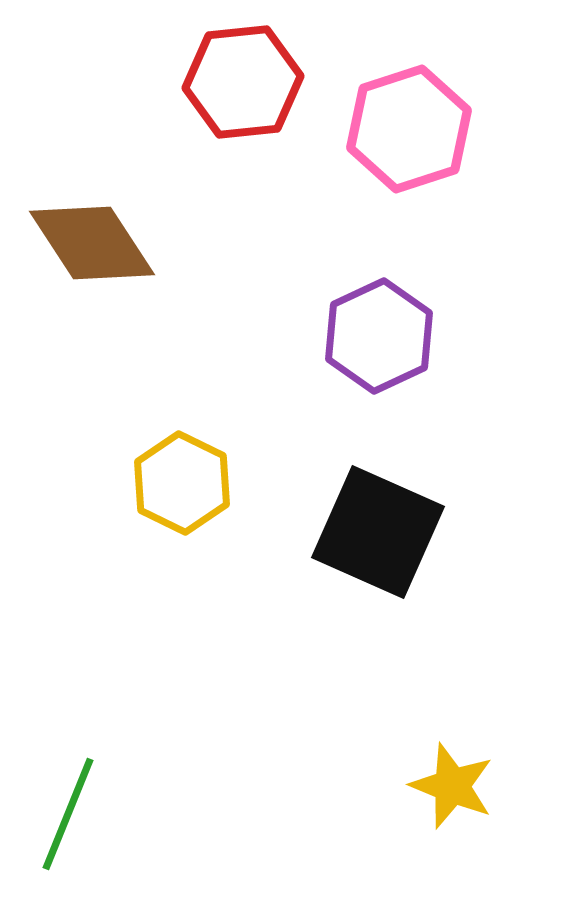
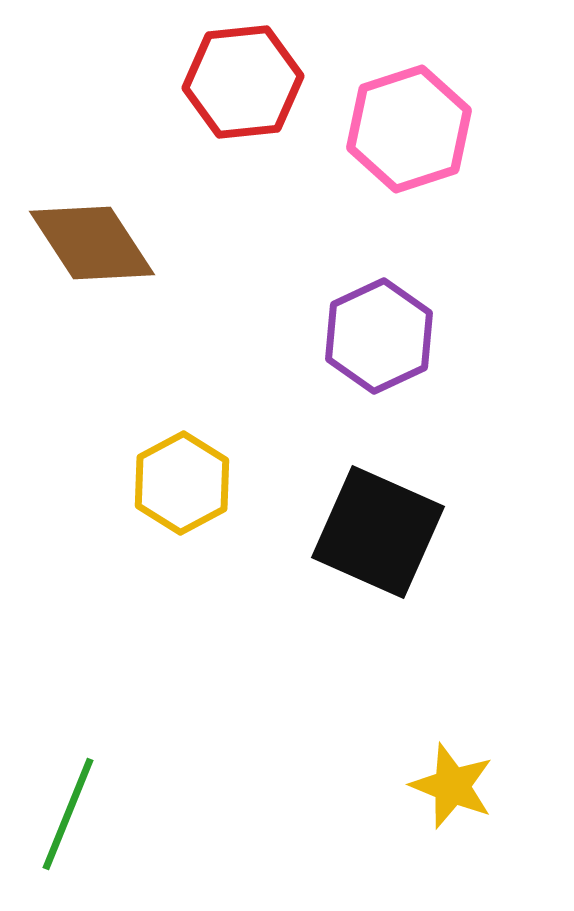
yellow hexagon: rotated 6 degrees clockwise
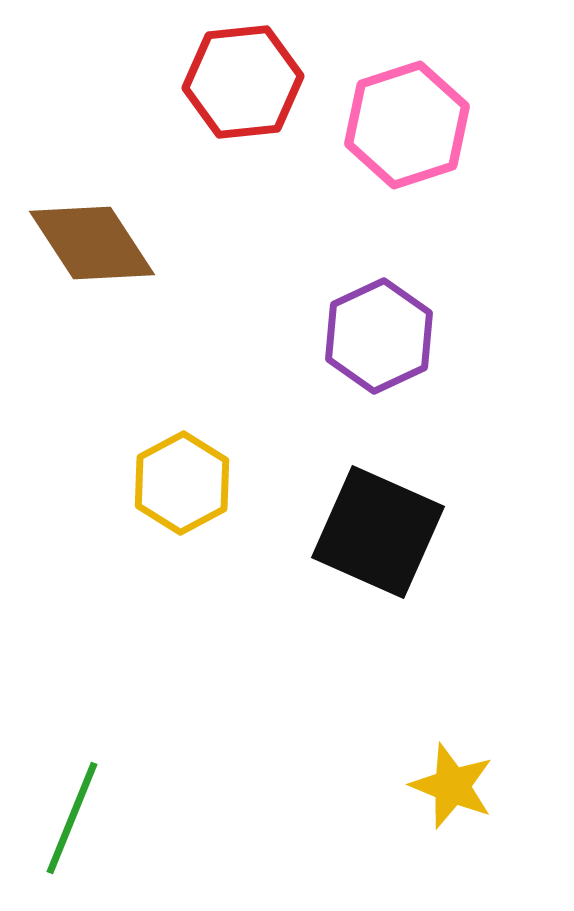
pink hexagon: moved 2 px left, 4 px up
green line: moved 4 px right, 4 px down
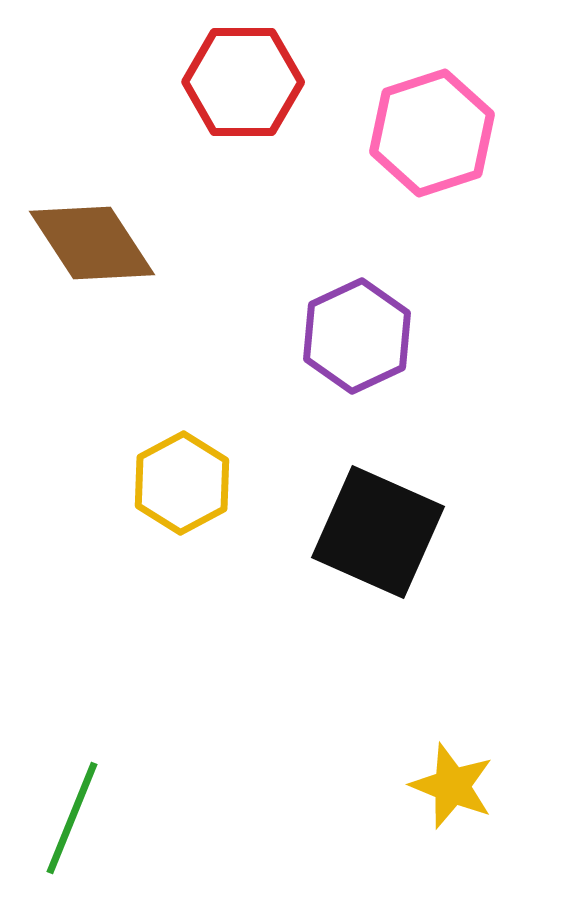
red hexagon: rotated 6 degrees clockwise
pink hexagon: moved 25 px right, 8 px down
purple hexagon: moved 22 px left
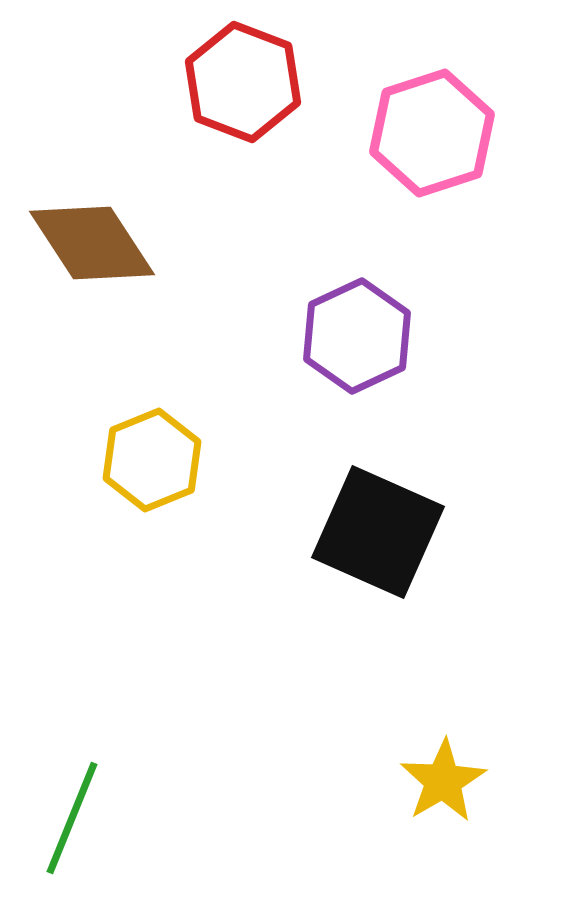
red hexagon: rotated 21 degrees clockwise
yellow hexagon: moved 30 px left, 23 px up; rotated 6 degrees clockwise
yellow star: moved 9 px left, 5 px up; rotated 20 degrees clockwise
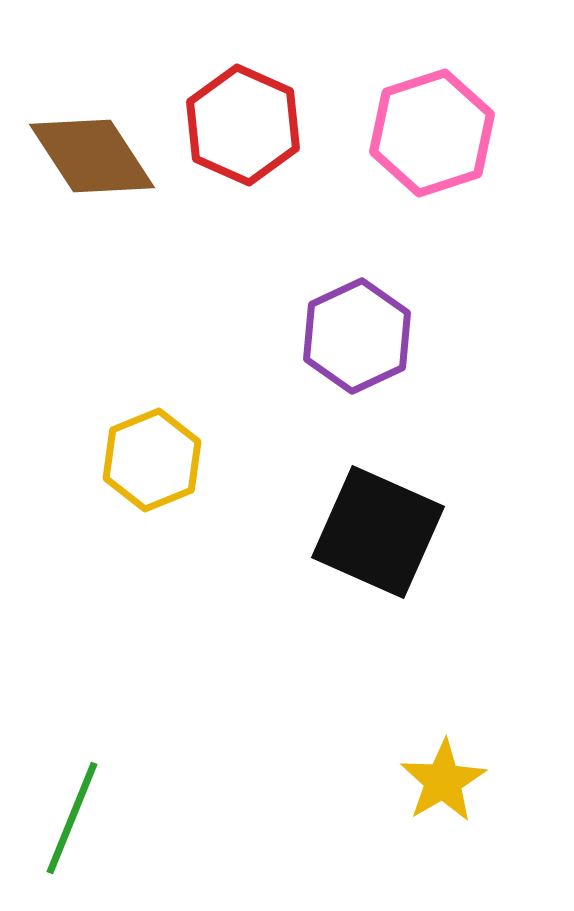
red hexagon: moved 43 px down; rotated 3 degrees clockwise
brown diamond: moved 87 px up
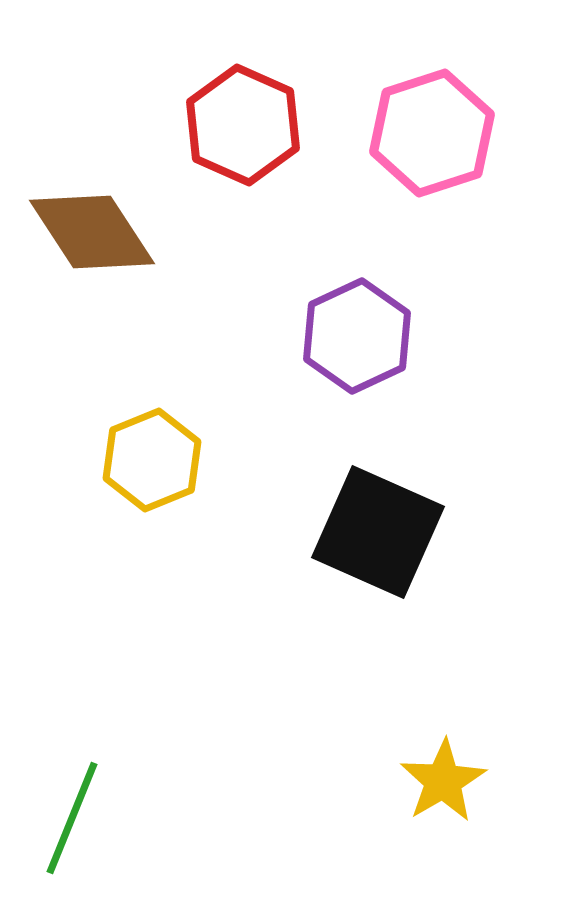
brown diamond: moved 76 px down
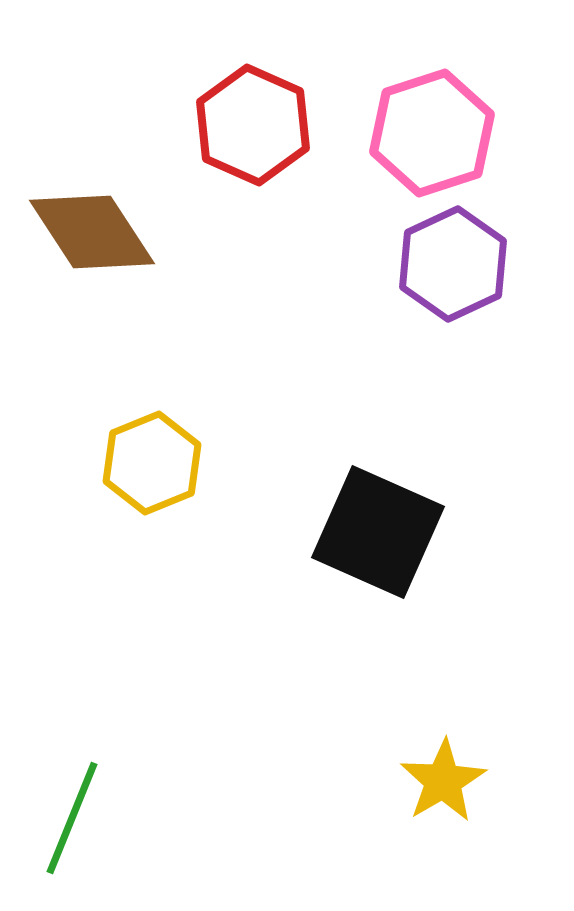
red hexagon: moved 10 px right
purple hexagon: moved 96 px right, 72 px up
yellow hexagon: moved 3 px down
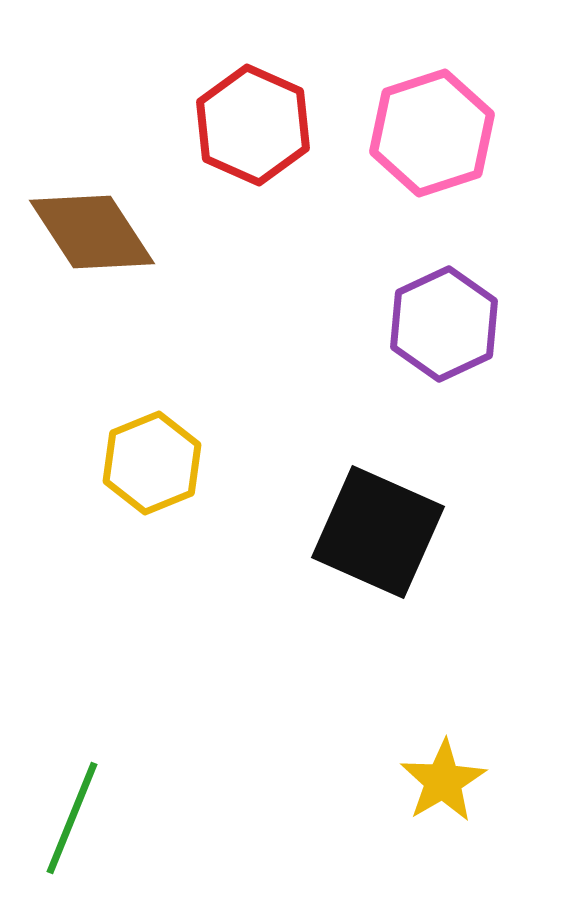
purple hexagon: moved 9 px left, 60 px down
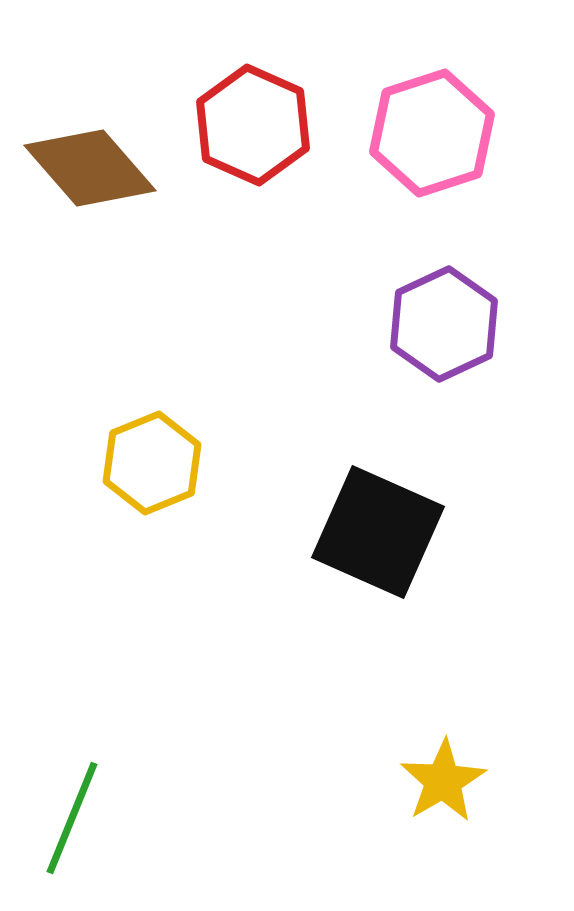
brown diamond: moved 2 px left, 64 px up; rotated 8 degrees counterclockwise
